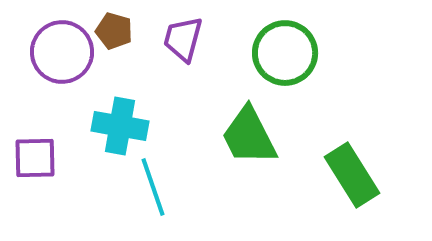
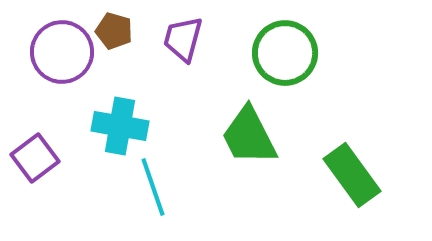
purple square: rotated 36 degrees counterclockwise
green rectangle: rotated 4 degrees counterclockwise
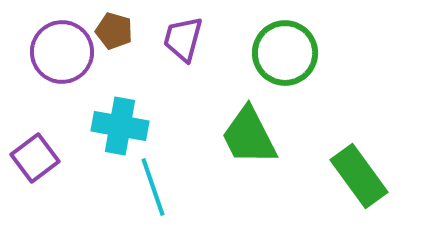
green rectangle: moved 7 px right, 1 px down
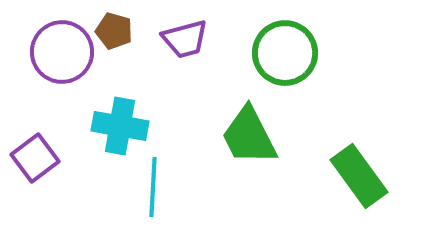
purple trapezoid: moved 2 px right; rotated 120 degrees counterclockwise
cyan line: rotated 22 degrees clockwise
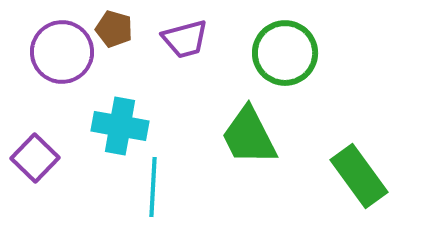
brown pentagon: moved 2 px up
purple square: rotated 9 degrees counterclockwise
